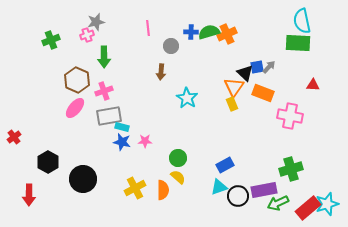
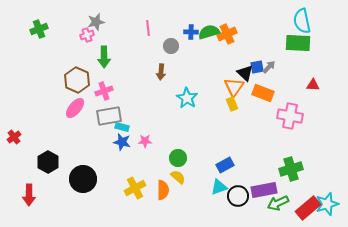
green cross at (51, 40): moved 12 px left, 11 px up
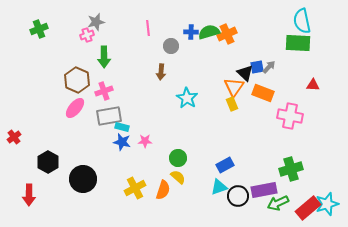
orange semicircle at (163, 190): rotated 18 degrees clockwise
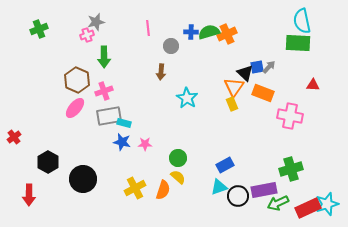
cyan rectangle at (122, 127): moved 2 px right, 4 px up
pink star at (145, 141): moved 3 px down
red rectangle at (308, 208): rotated 15 degrees clockwise
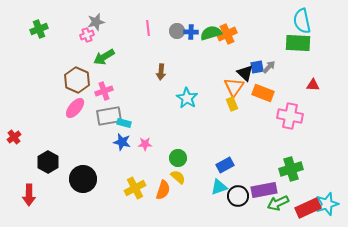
green semicircle at (209, 32): moved 2 px right, 1 px down
gray circle at (171, 46): moved 6 px right, 15 px up
green arrow at (104, 57): rotated 60 degrees clockwise
